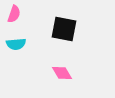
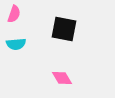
pink diamond: moved 5 px down
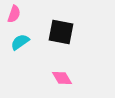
black square: moved 3 px left, 3 px down
cyan semicircle: moved 4 px right, 2 px up; rotated 150 degrees clockwise
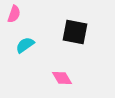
black square: moved 14 px right
cyan semicircle: moved 5 px right, 3 px down
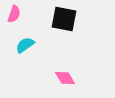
black square: moved 11 px left, 13 px up
pink diamond: moved 3 px right
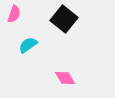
black square: rotated 28 degrees clockwise
cyan semicircle: moved 3 px right
